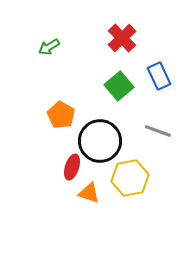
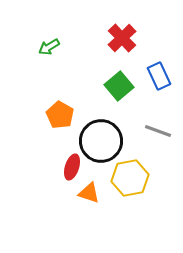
orange pentagon: moved 1 px left
black circle: moved 1 px right
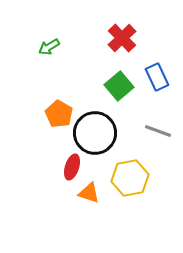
blue rectangle: moved 2 px left, 1 px down
orange pentagon: moved 1 px left, 1 px up
black circle: moved 6 px left, 8 px up
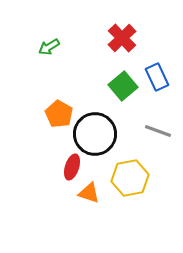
green square: moved 4 px right
black circle: moved 1 px down
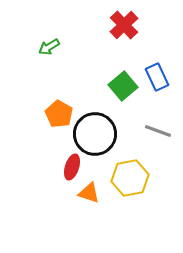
red cross: moved 2 px right, 13 px up
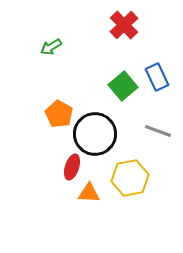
green arrow: moved 2 px right
orange triangle: rotated 15 degrees counterclockwise
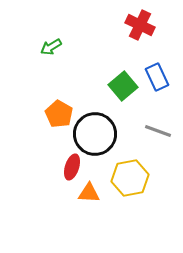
red cross: moved 16 px right; rotated 20 degrees counterclockwise
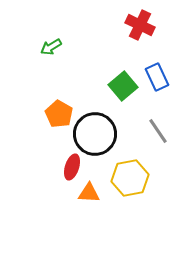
gray line: rotated 36 degrees clockwise
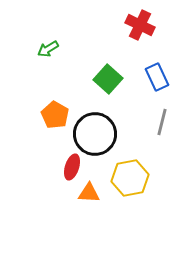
green arrow: moved 3 px left, 2 px down
green square: moved 15 px left, 7 px up; rotated 8 degrees counterclockwise
orange pentagon: moved 4 px left, 1 px down
gray line: moved 4 px right, 9 px up; rotated 48 degrees clockwise
